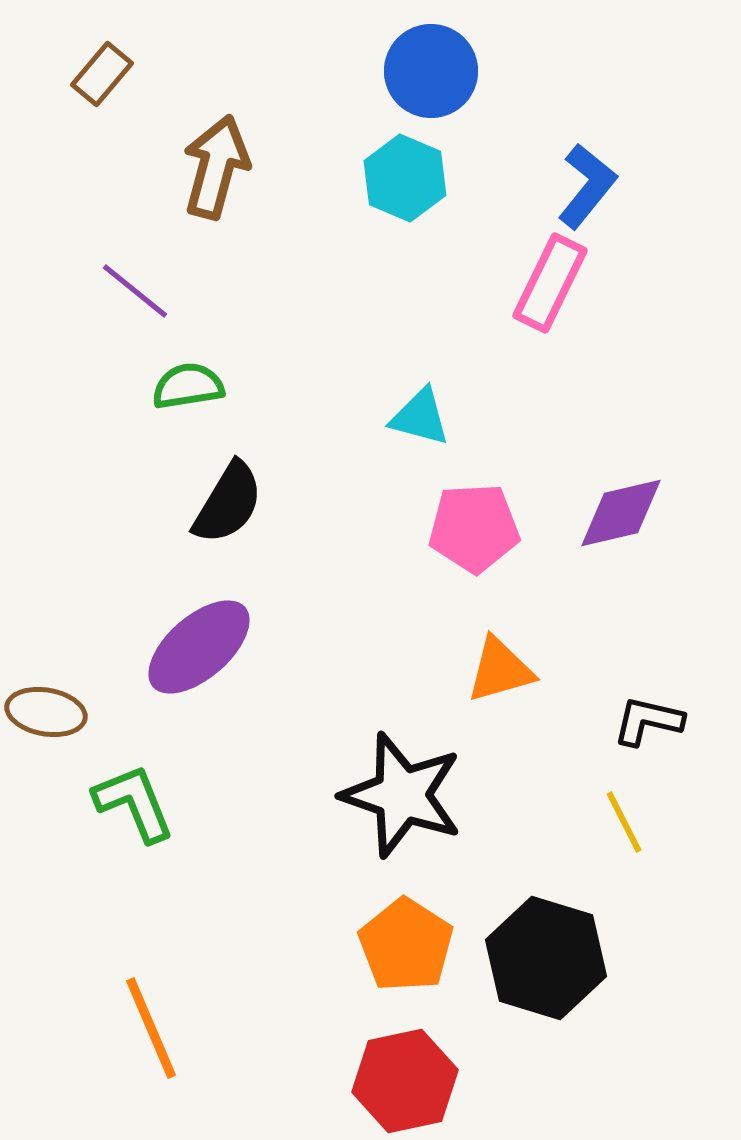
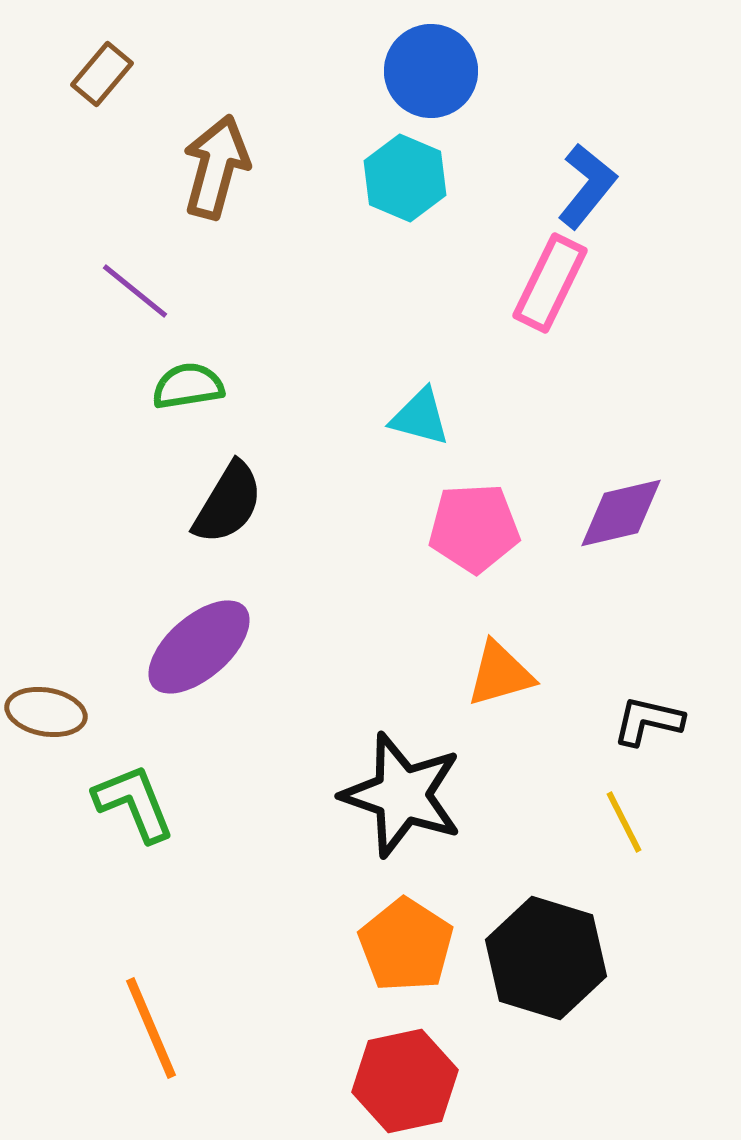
orange triangle: moved 4 px down
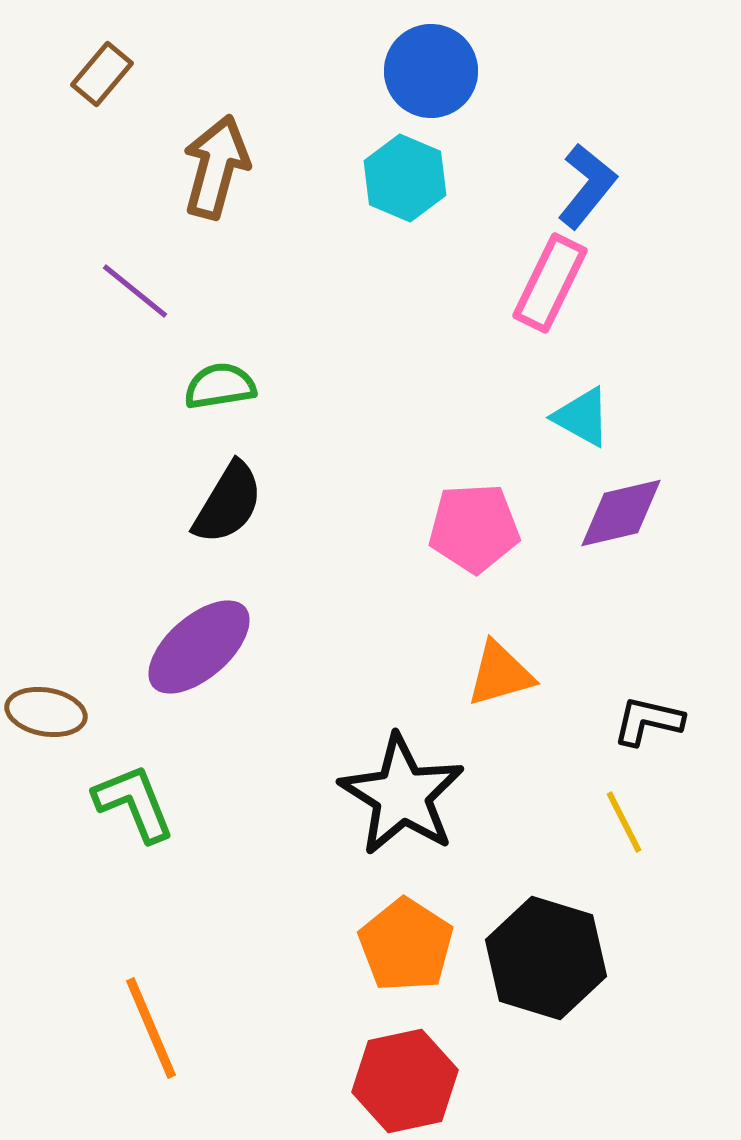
green semicircle: moved 32 px right
cyan triangle: moved 162 px right; rotated 14 degrees clockwise
black star: rotated 13 degrees clockwise
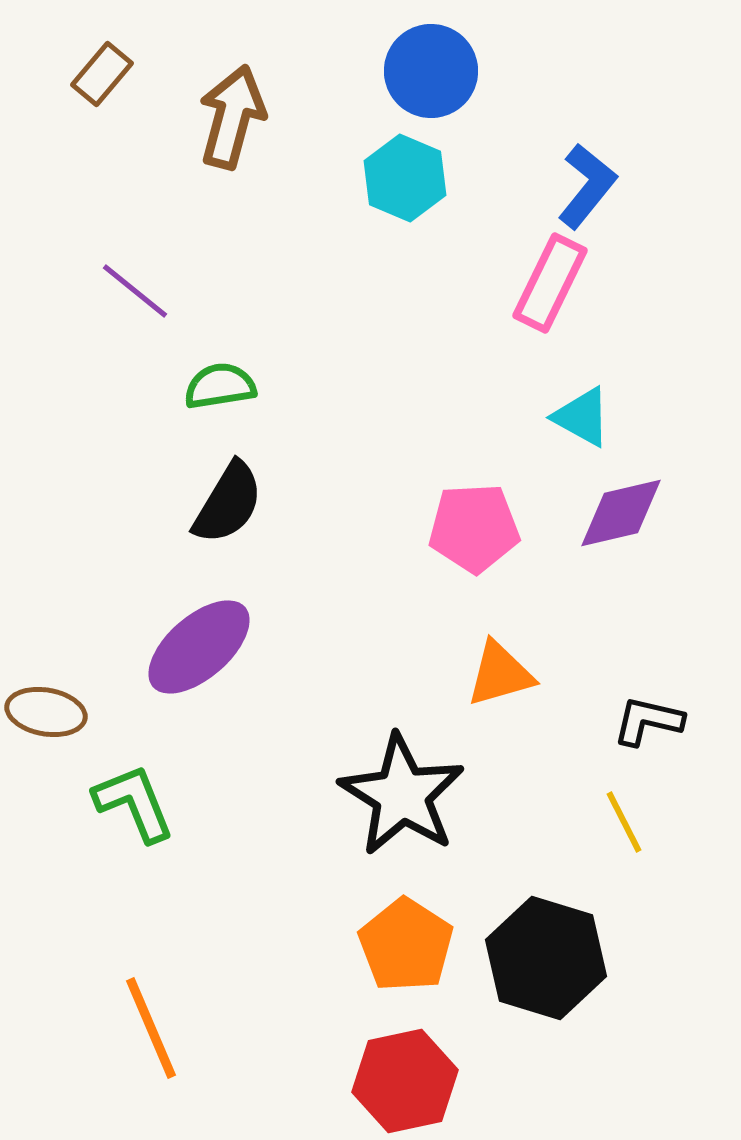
brown arrow: moved 16 px right, 50 px up
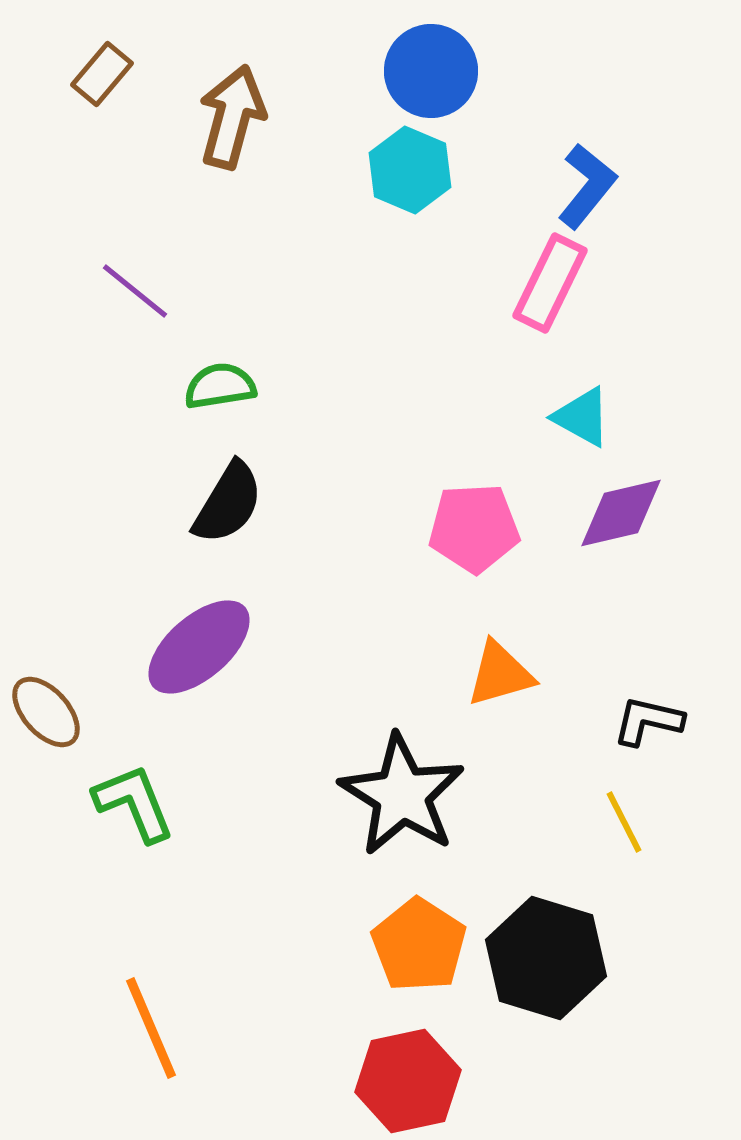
cyan hexagon: moved 5 px right, 8 px up
brown ellipse: rotated 38 degrees clockwise
orange pentagon: moved 13 px right
red hexagon: moved 3 px right
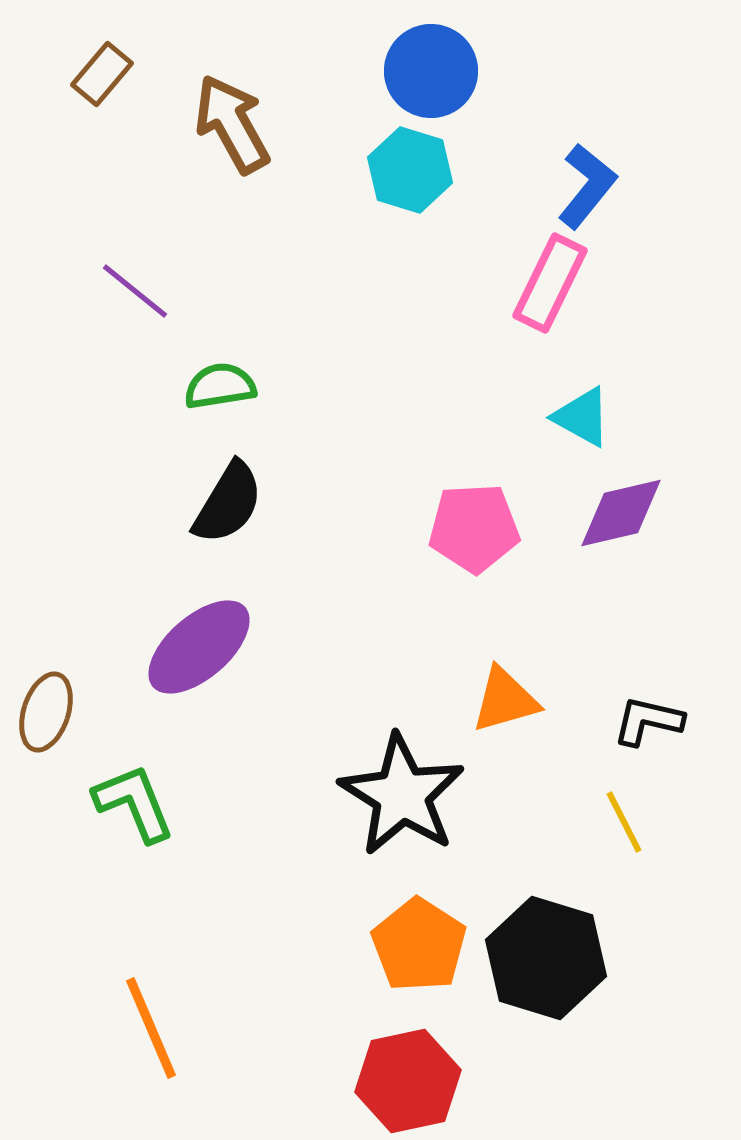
brown arrow: moved 7 px down; rotated 44 degrees counterclockwise
cyan hexagon: rotated 6 degrees counterclockwise
orange triangle: moved 5 px right, 26 px down
brown ellipse: rotated 60 degrees clockwise
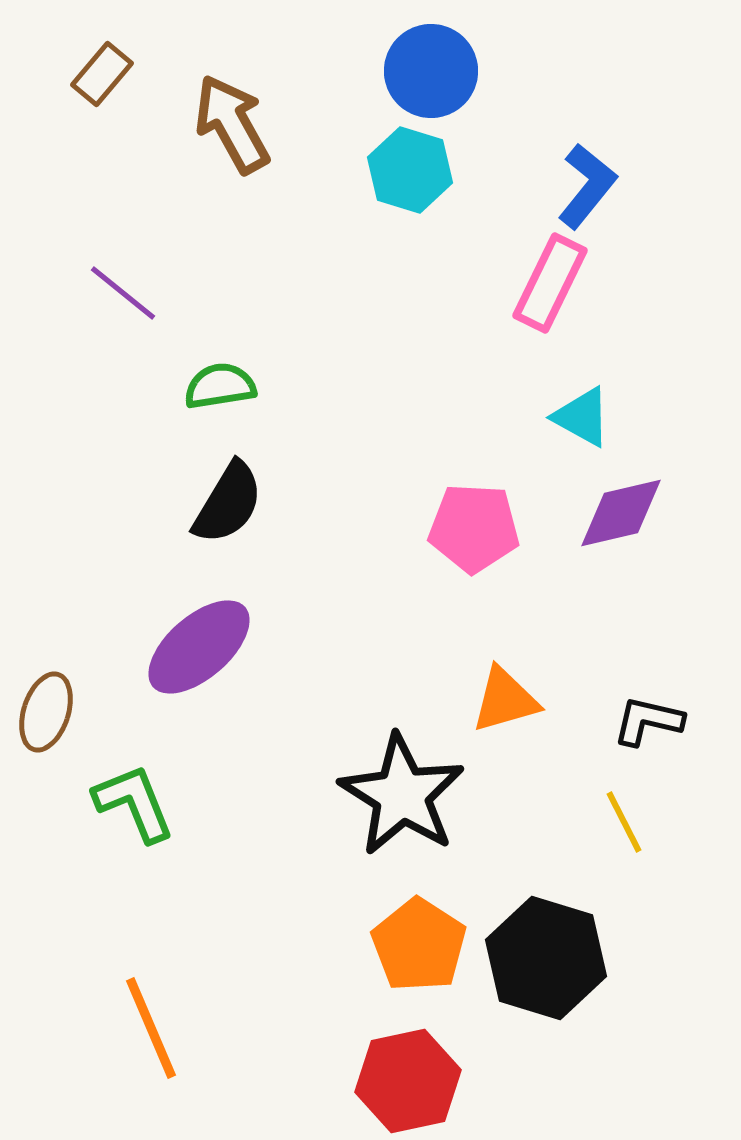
purple line: moved 12 px left, 2 px down
pink pentagon: rotated 6 degrees clockwise
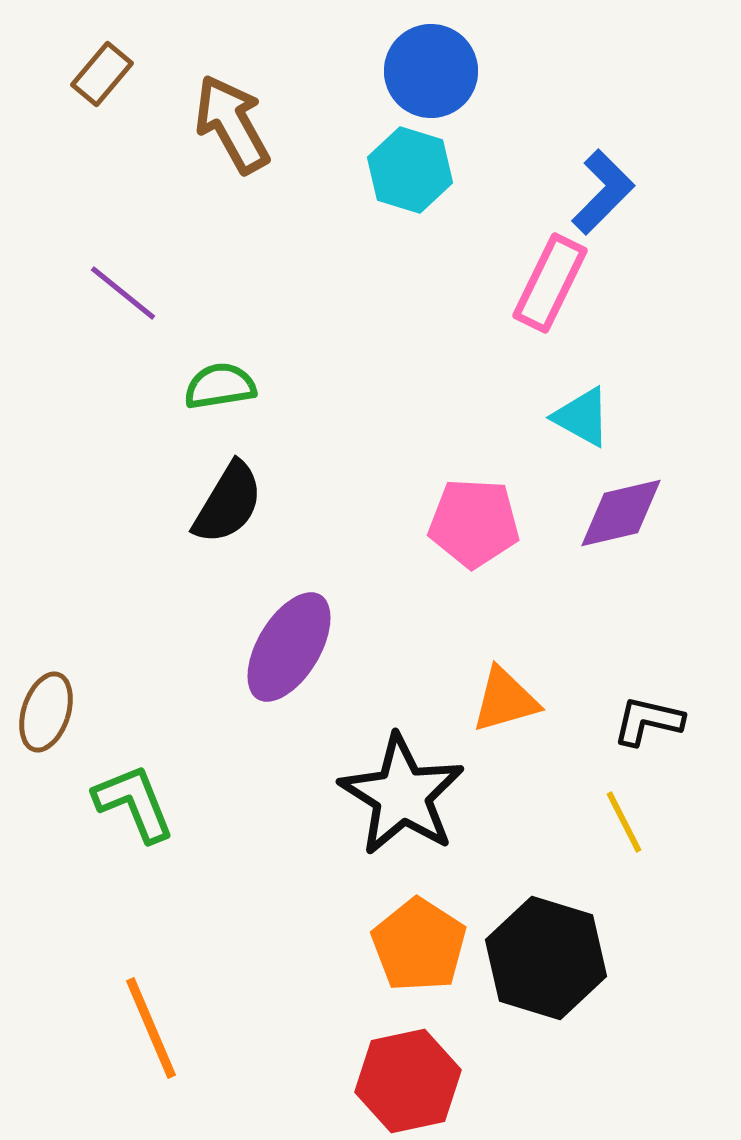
blue L-shape: moved 16 px right, 6 px down; rotated 6 degrees clockwise
pink pentagon: moved 5 px up
purple ellipse: moved 90 px right; rotated 18 degrees counterclockwise
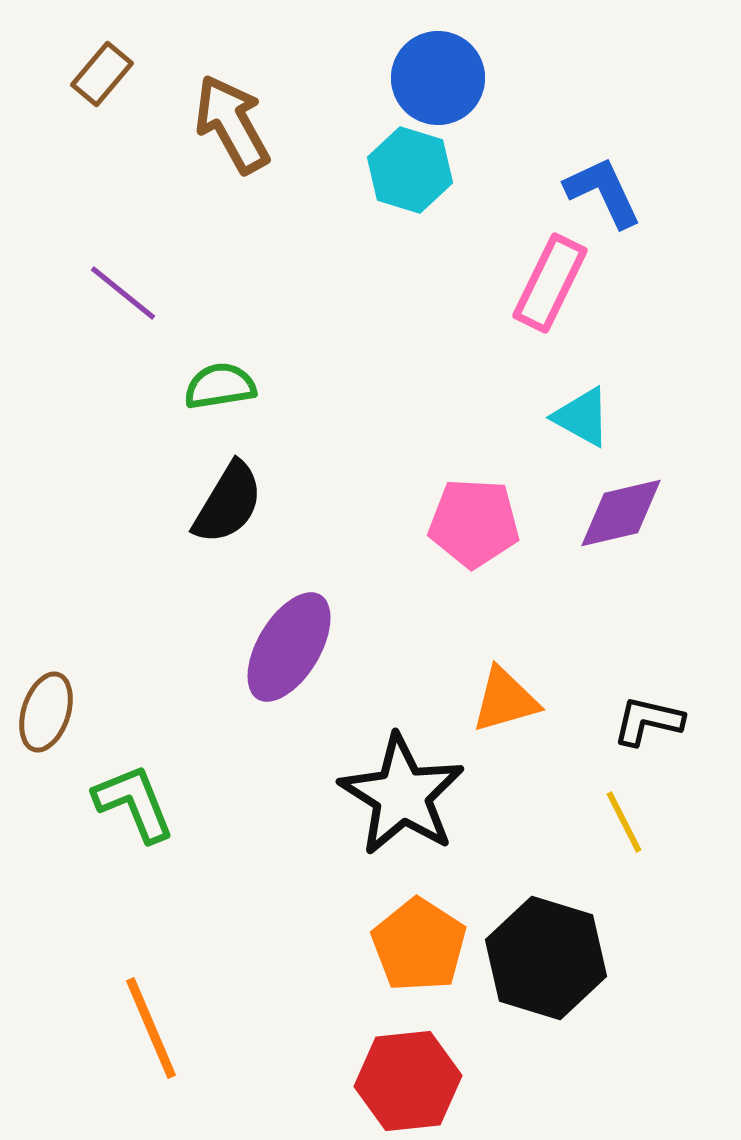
blue circle: moved 7 px right, 7 px down
blue L-shape: rotated 70 degrees counterclockwise
red hexagon: rotated 6 degrees clockwise
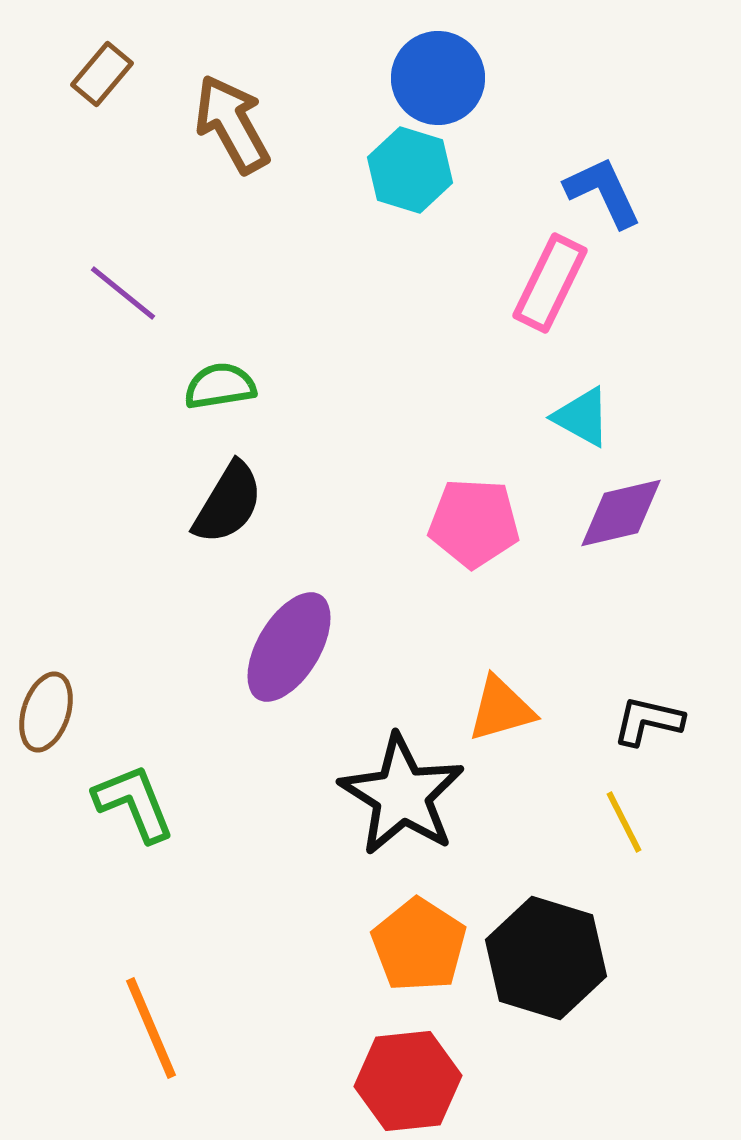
orange triangle: moved 4 px left, 9 px down
